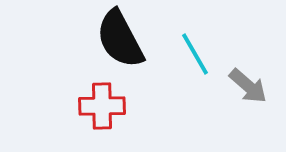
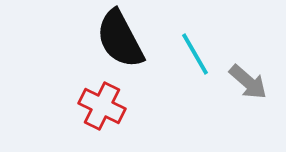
gray arrow: moved 4 px up
red cross: rotated 27 degrees clockwise
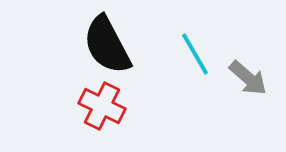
black semicircle: moved 13 px left, 6 px down
gray arrow: moved 4 px up
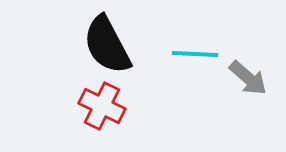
cyan line: rotated 57 degrees counterclockwise
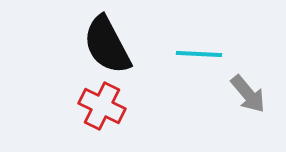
cyan line: moved 4 px right
gray arrow: moved 16 px down; rotated 9 degrees clockwise
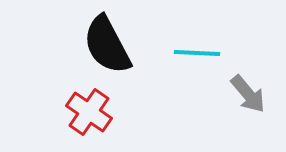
cyan line: moved 2 px left, 1 px up
red cross: moved 13 px left, 6 px down; rotated 9 degrees clockwise
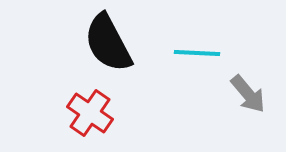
black semicircle: moved 1 px right, 2 px up
red cross: moved 1 px right, 1 px down
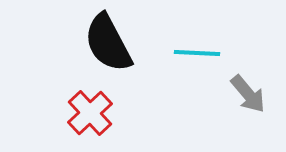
red cross: rotated 12 degrees clockwise
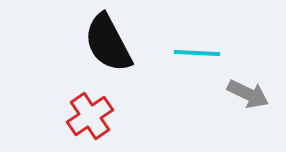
gray arrow: rotated 24 degrees counterclockwise
red cross: moved 3 px down; rotated 9 degrees clockwise
